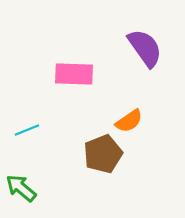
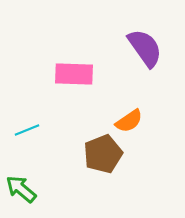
green arrow: moved 1 px down
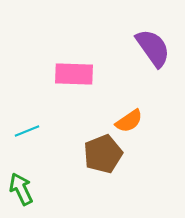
purple semicircle: moved 8 px right
cyan line: moved 1 px down
green arrow: rotated 24 degrees clockwise
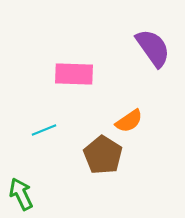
cyan line: moved 17 px right, 1 px up
brown pentagon: moved 1 px down; rotated 18 degrees counterclockwise
green arrow: moved 5 px down
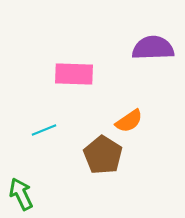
purple semicircle: rotated 57 degrees counterclockwise
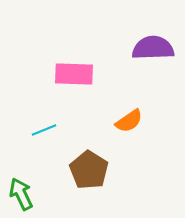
brown pentagon: moved 14 px left, 15 px down
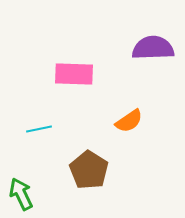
cyan line: moved 5 px left, 1 px up; rotated 10 degrees clockwise
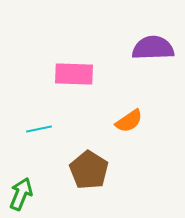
green arrow: rotated 48 degrees clockwise
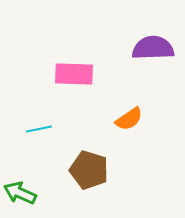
orange semicircle: moved 2 px up
brown pentagon: rotated 15 degrees counterclockwise
green arrow: moved 1 px left, 1 px up; rotated 88 degrees counterclockwise
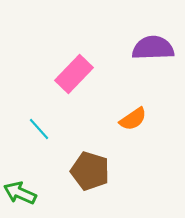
pink rectangle: rotated 48 degrees counterclockwise
orange semicircle: moved 4 px right
cyan line: rotated 60 degrees clockwise
brown pentagon: moved 1 px right, 1 px down
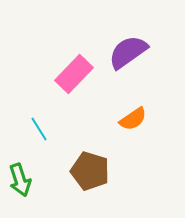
purple semicircle: moved 25 px left, 4 px down; rotated 33 degrees counterclockwise
cyan line: rotated 10 degrees clockwise
green arrow: moved 13 px up; rotated 132 degrees counterclockwise
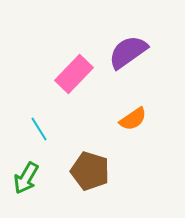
green arrow: moved 6 px right, 2 px up; rotated 48 degrees clockwise
